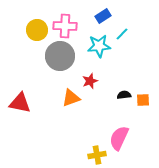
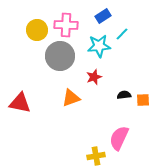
pink cross: moved 1 px right, 1 px up
red star: moved 4 px right, 4 px up
yellow cross: moved 1 px left, 1 px down
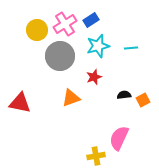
blue rectangle: moved 12 px left, 4 px down
pink cross: moved 1 px left, 1 px up; rotated 35 degrees counterclockwise
cyan line: moved 9 px right, 14 px down; rotated 40 degrees clockwise
cyan star: moved 1 px left; rotated 10 degrees counterclockwise
orange square: rotated 24 degrees counterclockwise
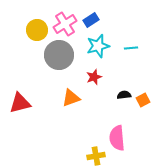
gray circle: moved 1 px left, 1 px up
red triangle: rotated 25 degrees counterclockwise
pink semicircle: moved 2 px left; rotated 30 degrees counterclockwise
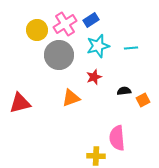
black semicircle: moved 4 px up
yellow cross: rotated 12 degrees clockwise
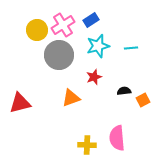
pink cross: moved 2 px left, 1 px down
yellow cross: moved 9 px left, 11 px up
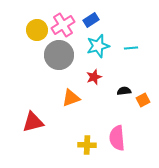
red triangle: moved 13 px right, 19 px down
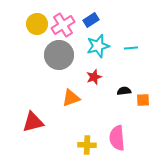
yellow circle: moved 6 px up
orange square: rotated 24 degrees clockwise
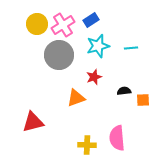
orange triangle: moved 5 px right
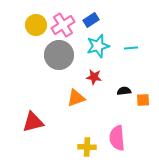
yellow circle: moved 1 px left, 1 px down
red star: rotated 28 degrees clockwise
yellow cross: moved 2 px down
